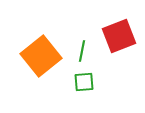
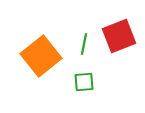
green line: moved 2 px right, 7 px up
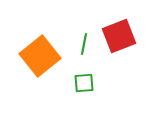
orange square: moved 1 px left
green square: moved 1 px down
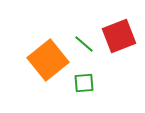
green line: rotated 60 degrees counterclockwise
orange square: moved 8 px right, 4 px down
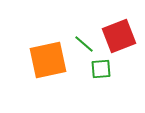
orange square: rotated 27 degrees clockwise
green square: moved 17 px right, 14 px up
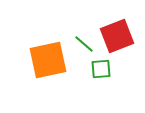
red square: moved 2 px left
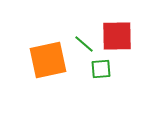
red square: rotated 20 degrees clockwise
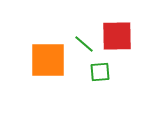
orange square: rotated 12 degrees clockwise
green square: moved 1 px left, 3 px down
